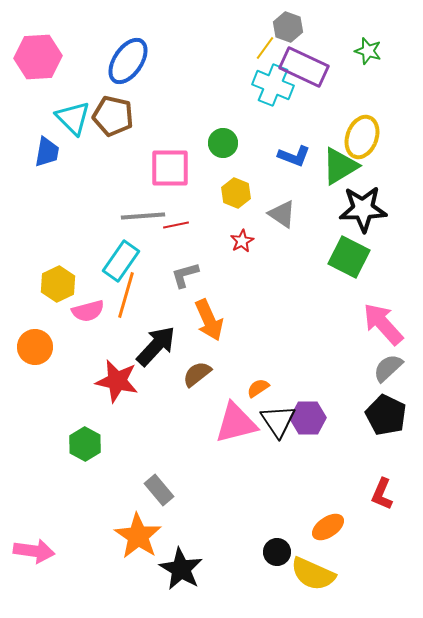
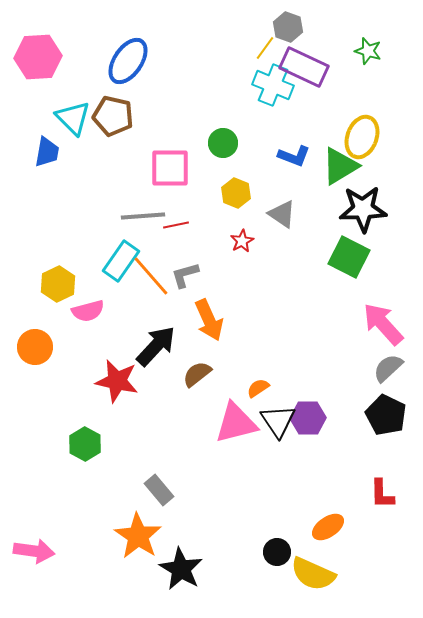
orange line at (126, 295): moved 25 px right, 19 px up; rotated 57 degrees counterclockwise
red L-shape at (382, 494): rotated 24 degrees counterclockwise
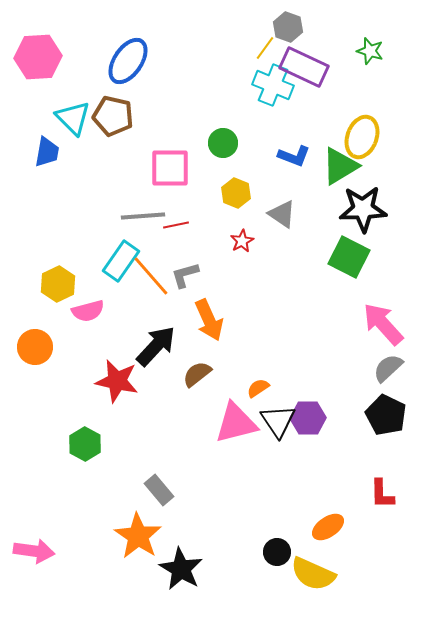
green star at (368, 51): moved 2 px right
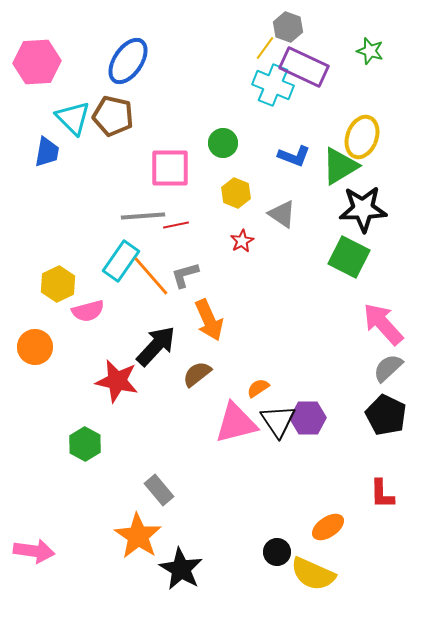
pink hexagon at (38, 57): moved 1 px left, 5 px down
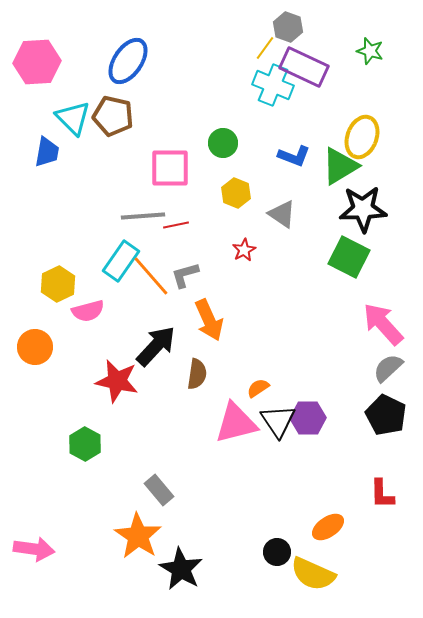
red star at (242, 241): moved 2 px right, 9 px down
brown semicircle at (197, 374): rotated 136 degrees clockwise
pink arrow at (34, 551): moved 2 px up
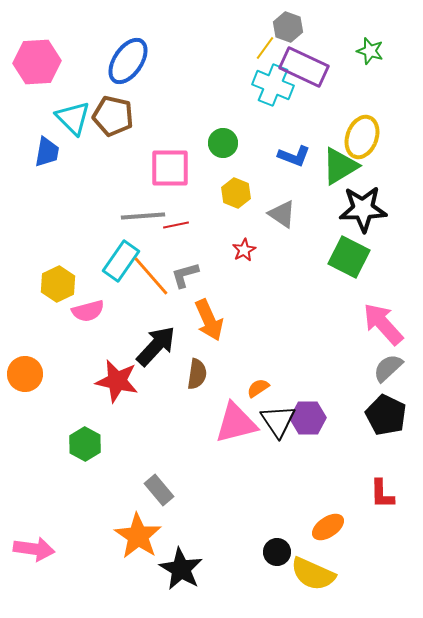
orange circle at (35, 347): moved 10 px left, 27 px down
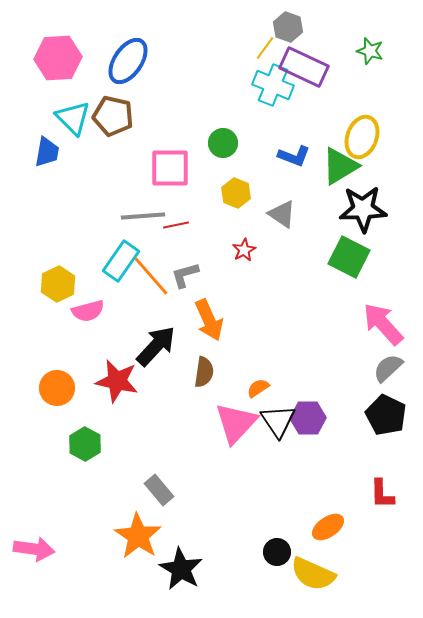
pink hexagon at (37, 62): moved 21 px right, 4 px up
orange circle at (25, 374): moved 32 px right, 14 px down
brown semicircle at (197, 374): moved 7 px right, 2 px up
pink triangle at (236, 423): rotated 33 degrees counterclockwise
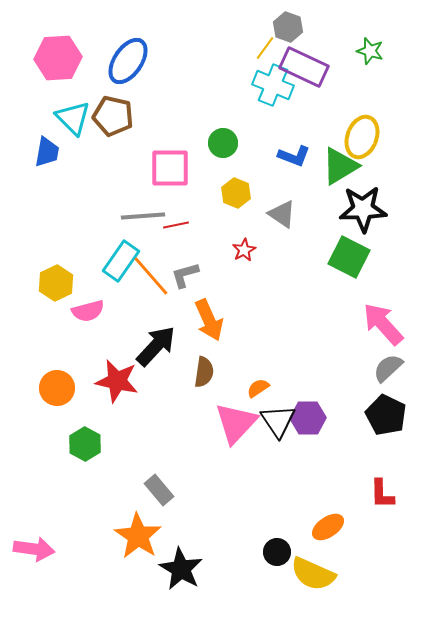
yellow hexagon at (58, 284): moved 2 px left, 1 px up
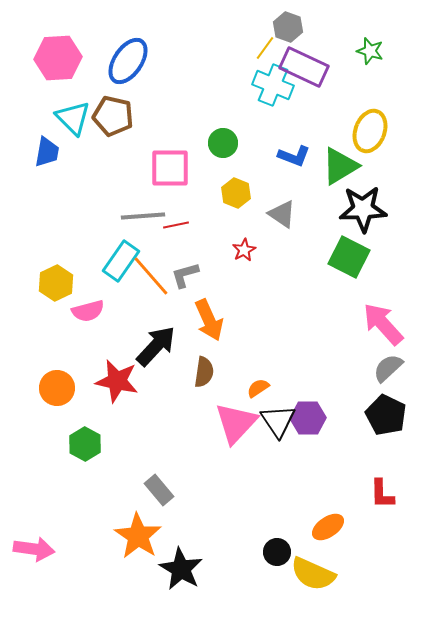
yellow ellipse at (362, 137): moved 8 px right, 6 px up
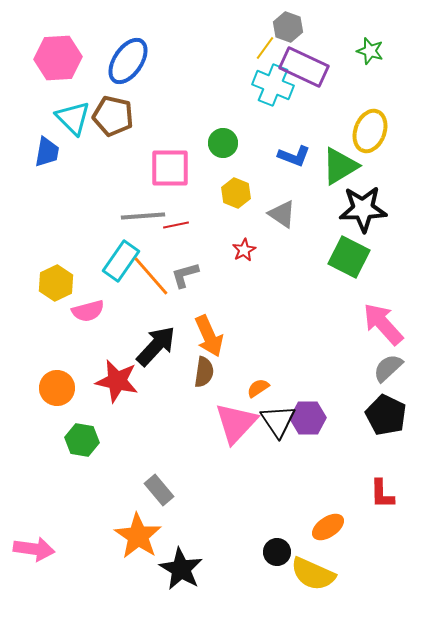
orange arrow at (209, 320): moved 16 px down
green hexagon at (85, 444): moved 3 px left, 4 px up; rotated 20 degrees counterclockwise
